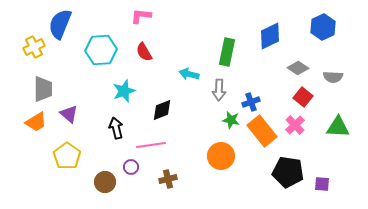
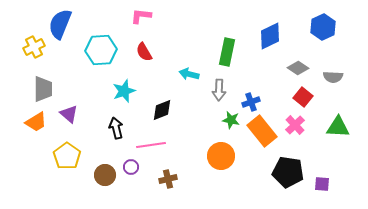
brown circle: moved 7 px up
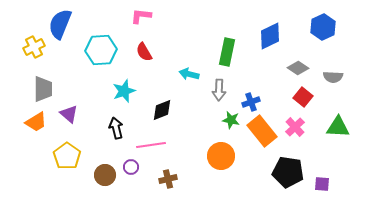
pink cross: moved 2 px down
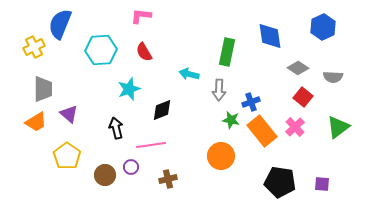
blue diamond: rotated 72 degrees counterclockwise
cyan star: moved 5 px right, 2 px up
green triangle: rotated 40 degrees counterclockwise
black pentagon: moved 8 px left, 10 px down
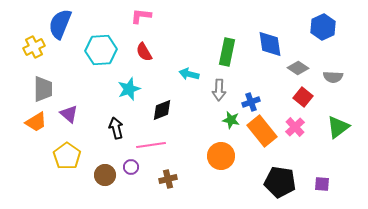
blue diamond: moved 8 px down
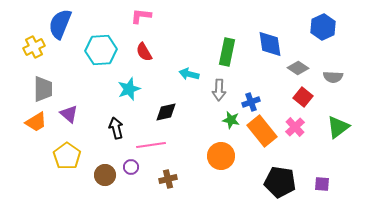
black diamond: moved 4 px right, 2 px down; rotated 10 degrees clockwise
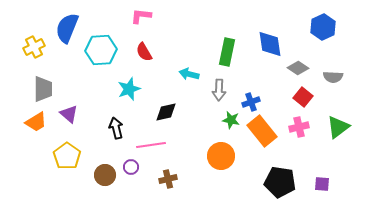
blue semicircle: moved 7 px right, 4 px down
pink cross: moved 4 px right; rotated 30 degrees clockwise
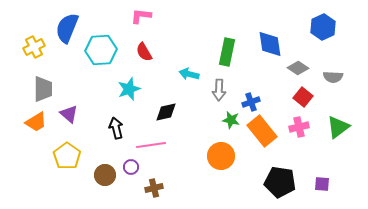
brown cross: moved 14 px left, 9 px down
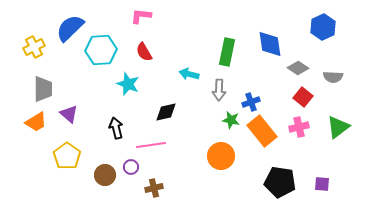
blue semicircle: moved 3 px right; rotated 24 degrees clockwise
cyan star: moved 1 px left, 5 px up; rotated 30 degrees counterclockwise
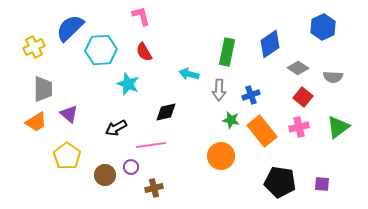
pink L-shape: rotated 70 degrees clockwise
blue diamond: rotated 64 degrees clockwise
blue cross: moved 7 px up
black arrow: rotated 105 degrees counterclockwise
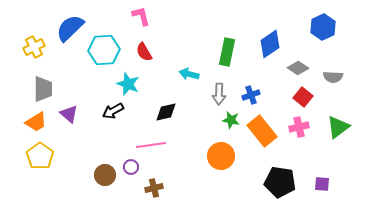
cyan hexagon: moved 3 px right
gray arrow: moved 4 px down
black arrow: moved 3 px left, 17 px up
yellow pentagon: moved 27 px left
